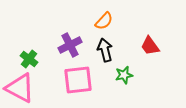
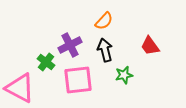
green cross: moved 17 px right, 3 px down
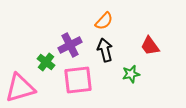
green star: moved 7 px right, 1 px up
pink triangle: rotated 44 degrees counterclockwise
